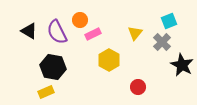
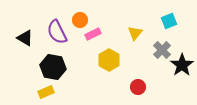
black triangle: moved 4 px left, 7 px down
gray cross: moved 8 px down
black star: rotated 10 degrees clockwise
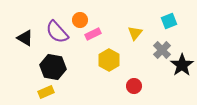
purple semicircle: rotated 15 degrees counterclockwise
red circle: moved 4 px left, 1 px up
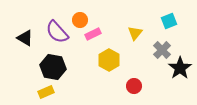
black star: moved 2 px left, 3 px down
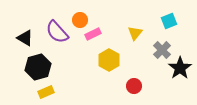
black hexagon: moved 15 px left; rotated 25 degrees counterclockwise
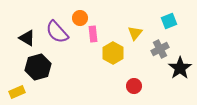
orange circle: moved 2 px up
pink rectangle: rotated 70 degrees counterclockwise
black triangle: moved 2 px right
gray cross: moved 2 px left, 1 px up; rotated 18 degrees clockwise
yellow hexagon: moved 4 px right, 7 px up
yellow rectangle: moved 29 px left
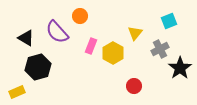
orange circle: moved 2 px up
pink rectangle: moved 2 px left, 12 px down; rotated 28 degrees clockwise
black triangle: moved 1 px left
